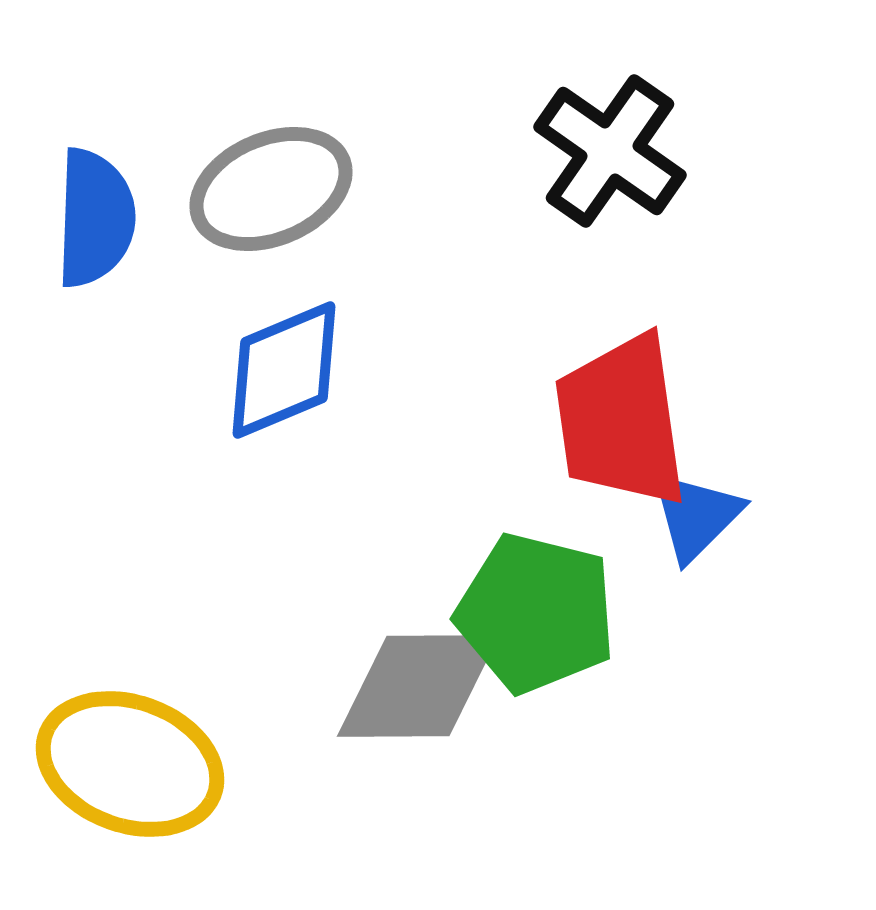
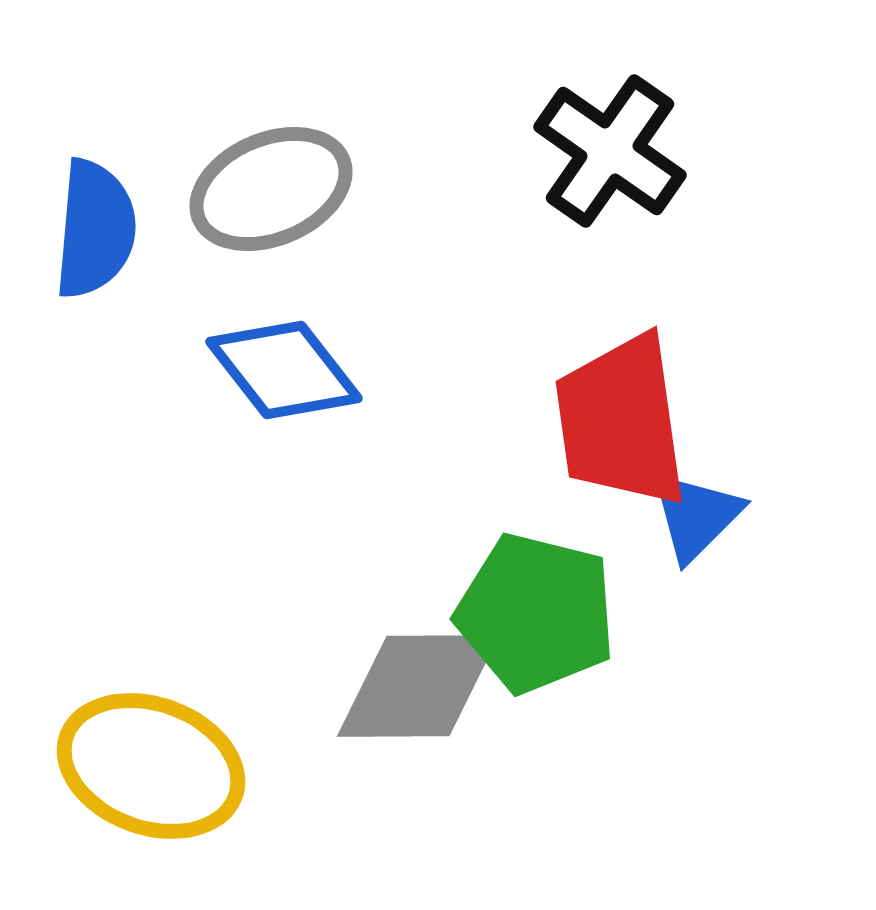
blue semicircle: moved 11 px down; rotated 3 degrees clockwise
blue diamond: rotated 75 degrees clockwise
yellow ellipse: moved 21 px right, 2 px down
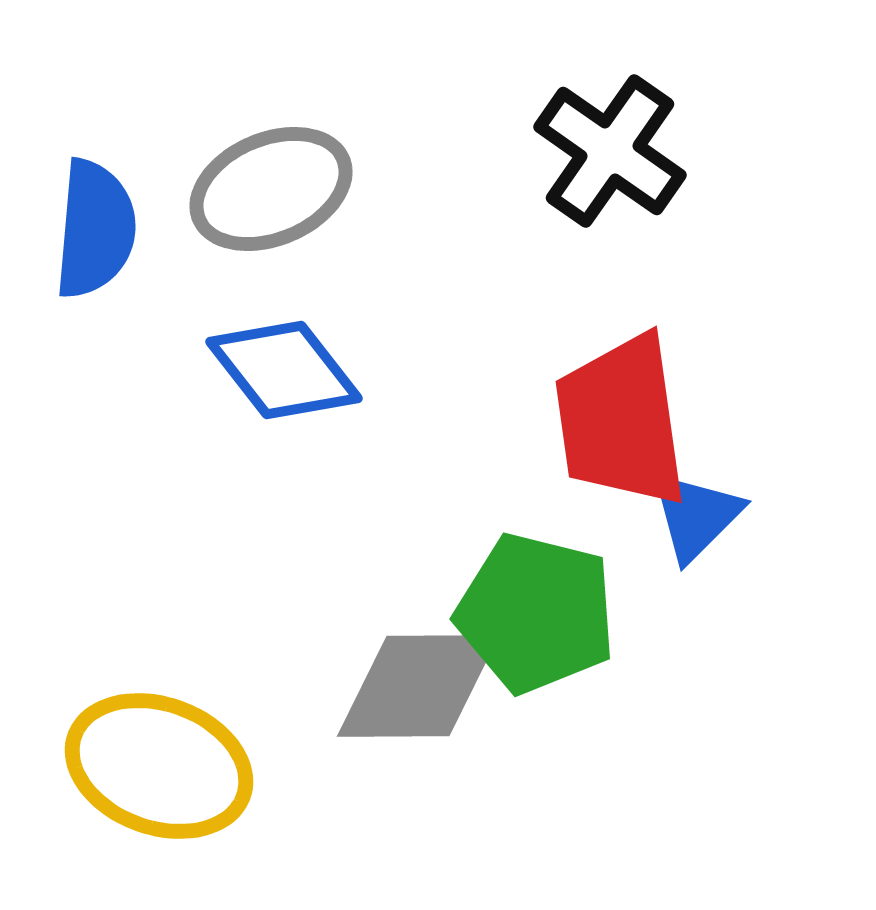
yellow ellipse: moved 8 px right
